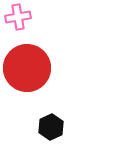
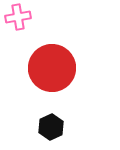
red circle: moved 25 px right
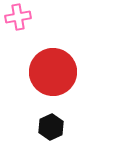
red circle: moved 1 px right, 4 px down
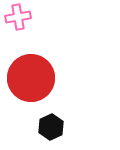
red circle: moved 22 px left, 6 px down
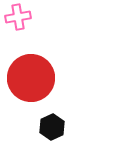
black hexagon: moved 1 px right
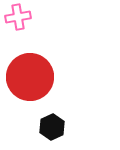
red circle: moved 1 px left, 1 px up
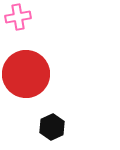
red circle: moved 4 px left, 3 px up
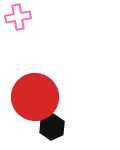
red circle: moved 9 px right, 23 px down
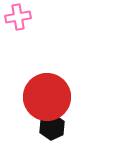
red circle: moved 12 px right
